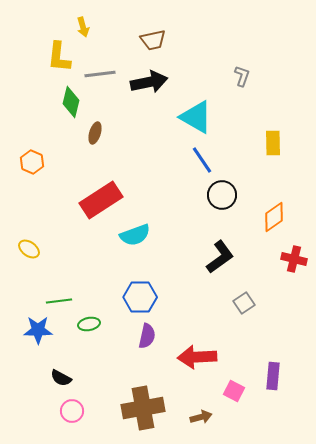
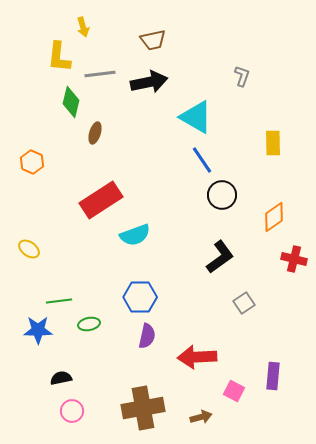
black semicircle: rotated 140 degrees clockwise
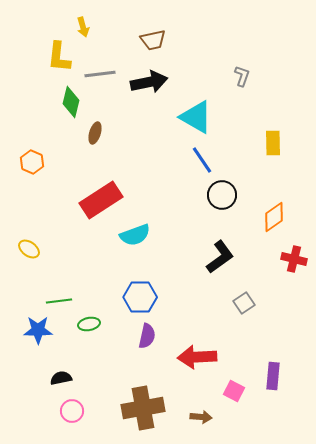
brown arrow: rotated 20 degrees clockwise
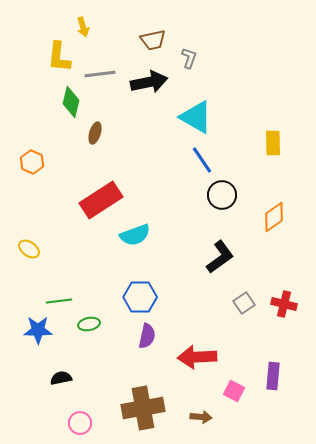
gray L-shape: moved 53 px left, 18 px up
red cross: moved 10 px left, 45 px down
pink circle: moved 8 px right, 12 px down
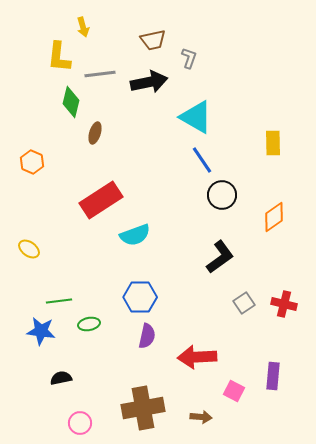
blue star: moved 3 px right, 1 px down; rotated 8 degrees clockwise
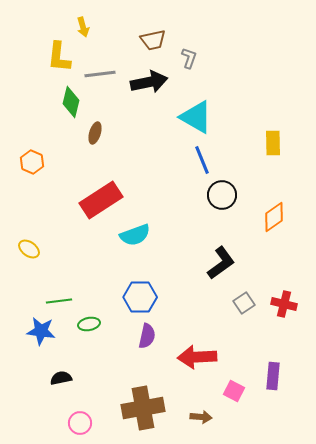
blue line: rotated 12 degrees clockwise
black L-shape: moved 1 px right, 6 px down
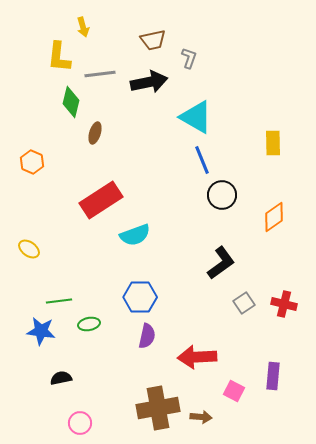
brown cross: moved 15 px right
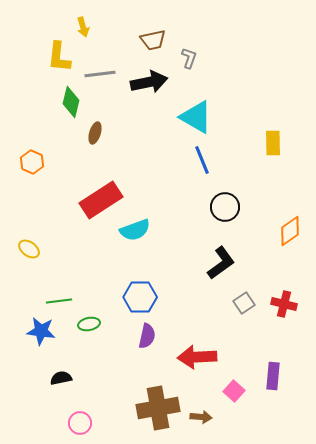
black circle: moved 3 px right, 12 px down
orange diamond: moved 16 px right, 14 px down
cyan semicircle: moved 5 px up
pink square: rotated 15 degrees clockwise
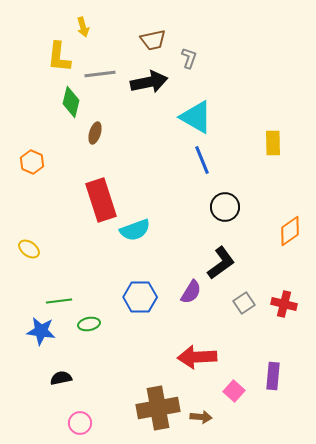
red rectangle: rotated 75 degrees counterclockwise
purple semicircle: moved 44 px right, 44 px up; rotated 20 degrees clockwise
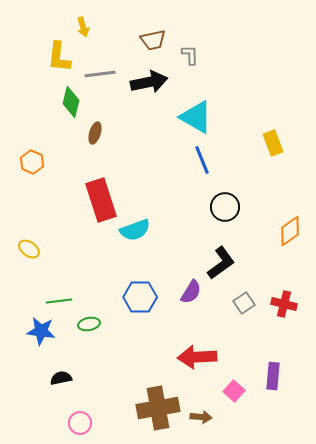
gray L-shape: moved 1 px right, 3 px up; rotated 20 degrees counterclockwise
yellow rectangle: rotated 20 degrees counterclockwise
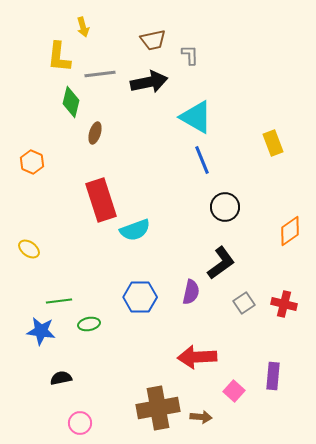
purple semicircle: rotated 20 degrees counterclockwise
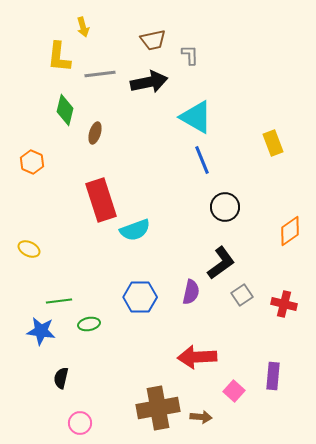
green diamond: moved 6 px left, 8 px down
yellow ellipse: rotated 10 degrees counterclockwise
gray square: moved 2 px left, 8 px up
black semicircle: rotated 65 degrees counterclockwise
